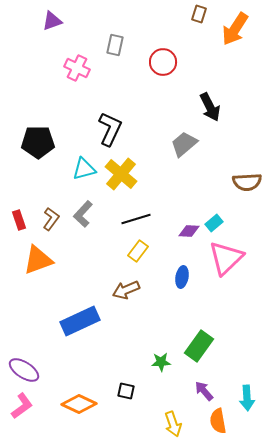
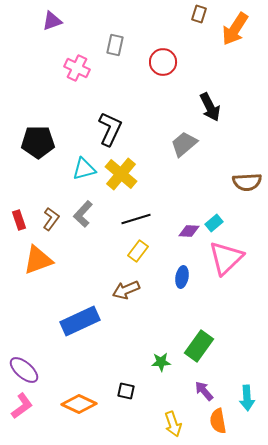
purple ellipse: rotated 8 degrees clockwise
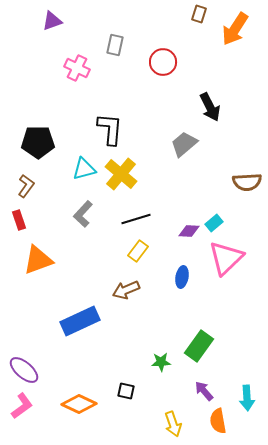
black L-shape: rotated 20 degrees counterclockwise
brown L-shape: moved 25 px left, 33 px up
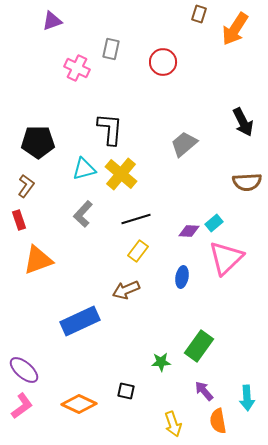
gray rectangle: moved 4 px left, 4 px down
black arrow: moved 33 px right, 15 px down
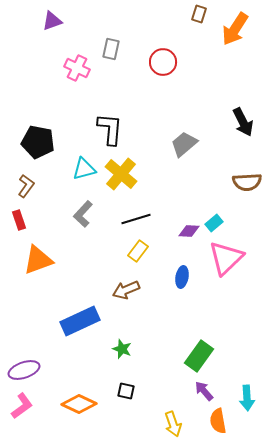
black pentagon: rotated 12 degrees clockwise
green rectangle: moved 10 px down
green star: moved 39 px left, 13 px up; rotated 24 degrees clockwise
purple ellipse: rotated 60 degrees counterclockwise
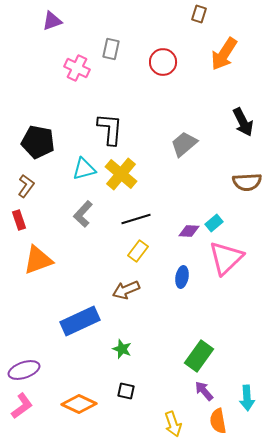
orange arrow: moved 11 px left, 25 px down
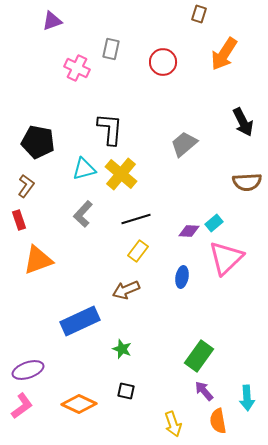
purple ellipse: moved 4 px right
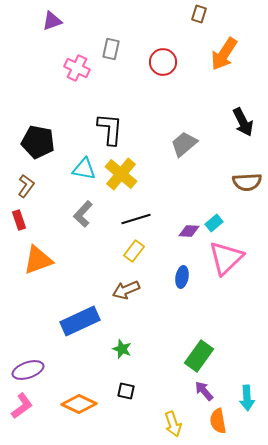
cyan triangle: rotated 25 degrees clockwise
yellow rectangle: moved 4 px left
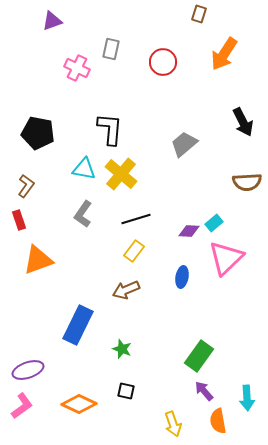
black pentagon: moved 9 px up
gray L-shape: rotated 8 degrees counterclockwise
blue rectangle: moved 2 px left, 4 px down; rotated 39 degrees counterclockwise
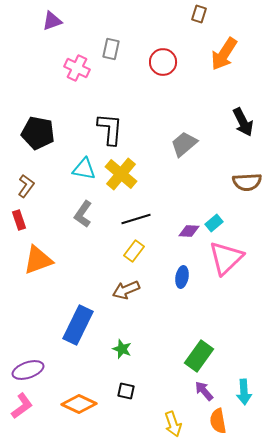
cyan arrow: moved 3 px left, 6 px up
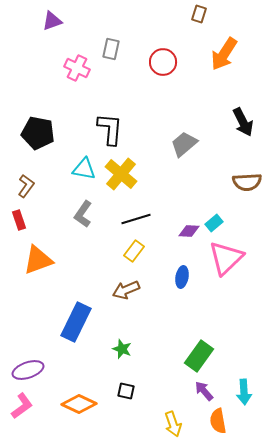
blue rectangle: moved 2 px left, 3 px up
